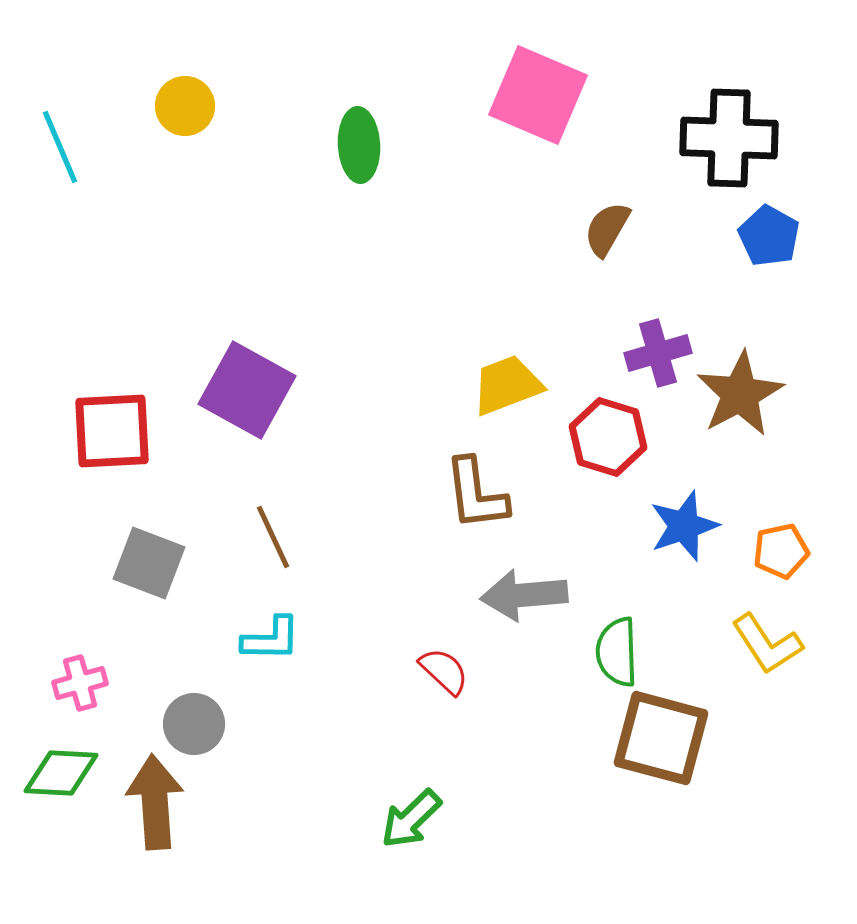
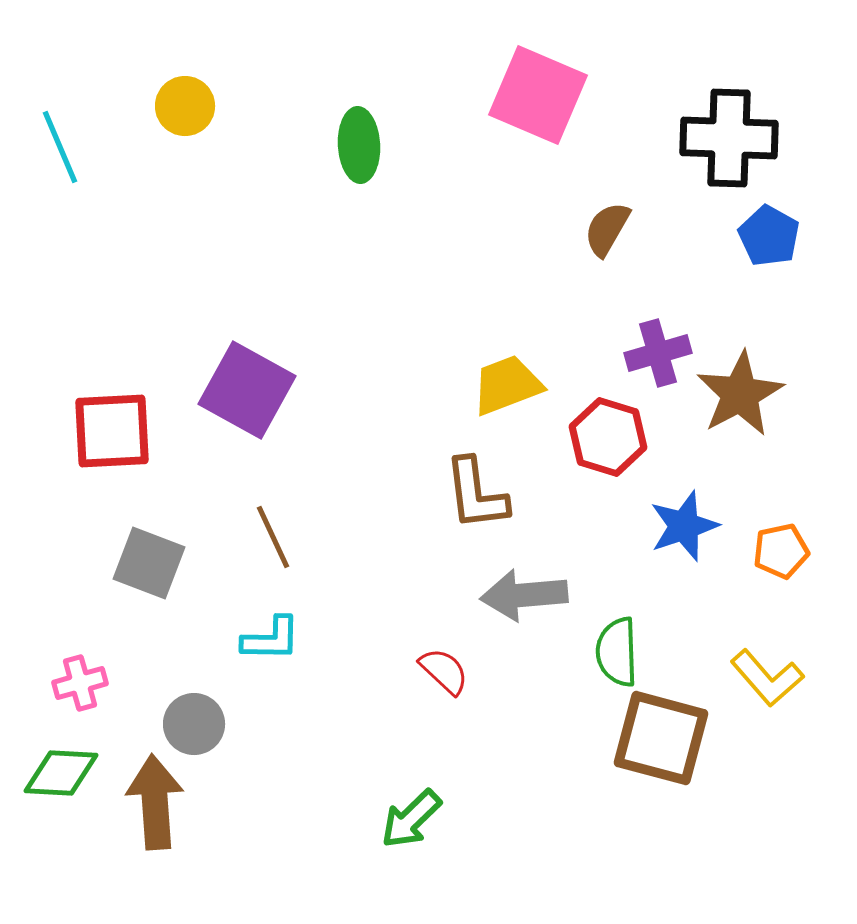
yellow L-shape: moved 34 px down; rotated 8 degrees counterclockwise
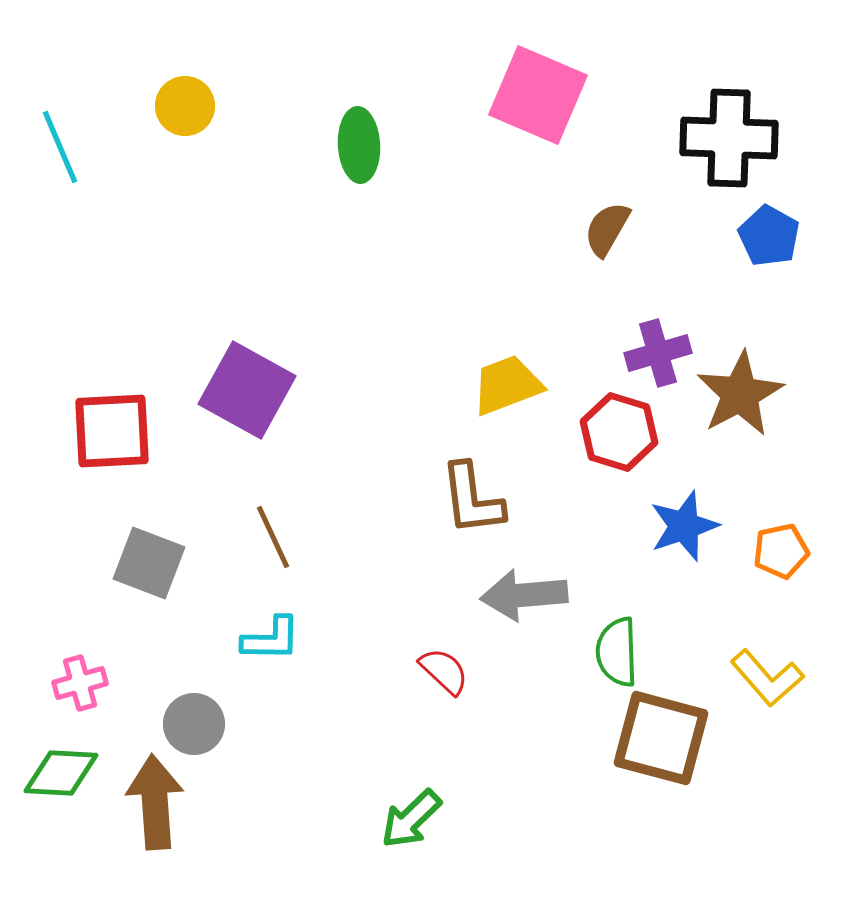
red hexagon: moved 11 px right, 5 px up
brown L-shape: moved 4 px left, 5 px down
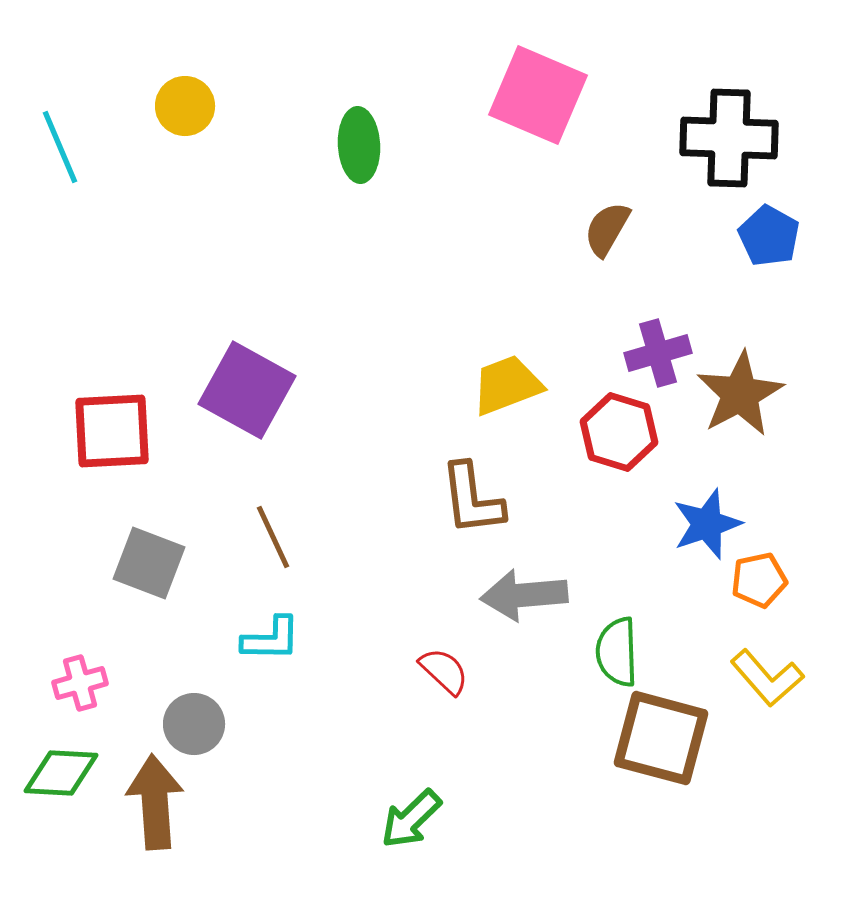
blue star: moved 23 px right, 2 px up
orange pentagon: moved 22 px left, 29 px down
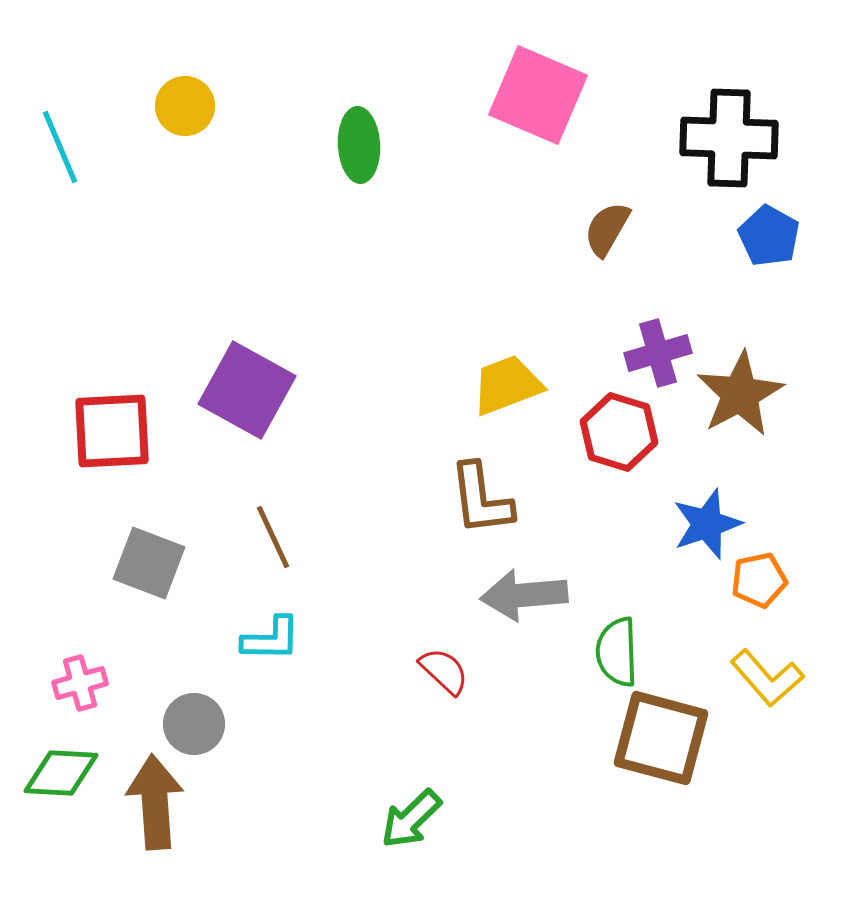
brown L-shape: moved 9 px right
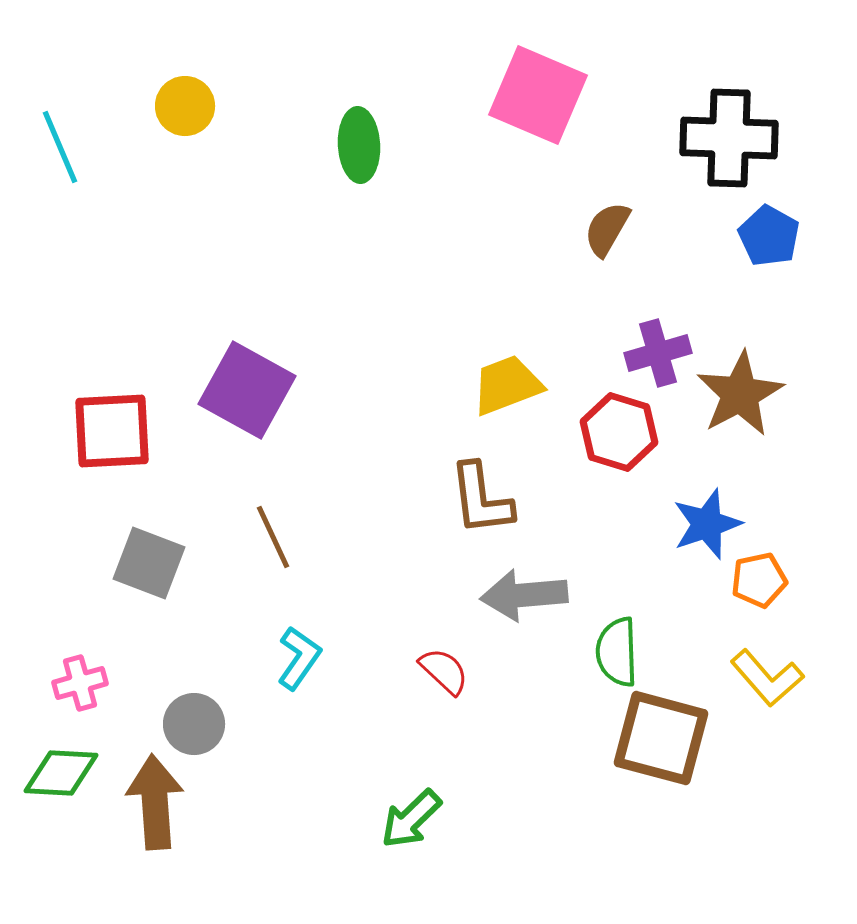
cyan L-shape: moved 28 px right, 19 px down; rotated 56 degrees counterclockwise
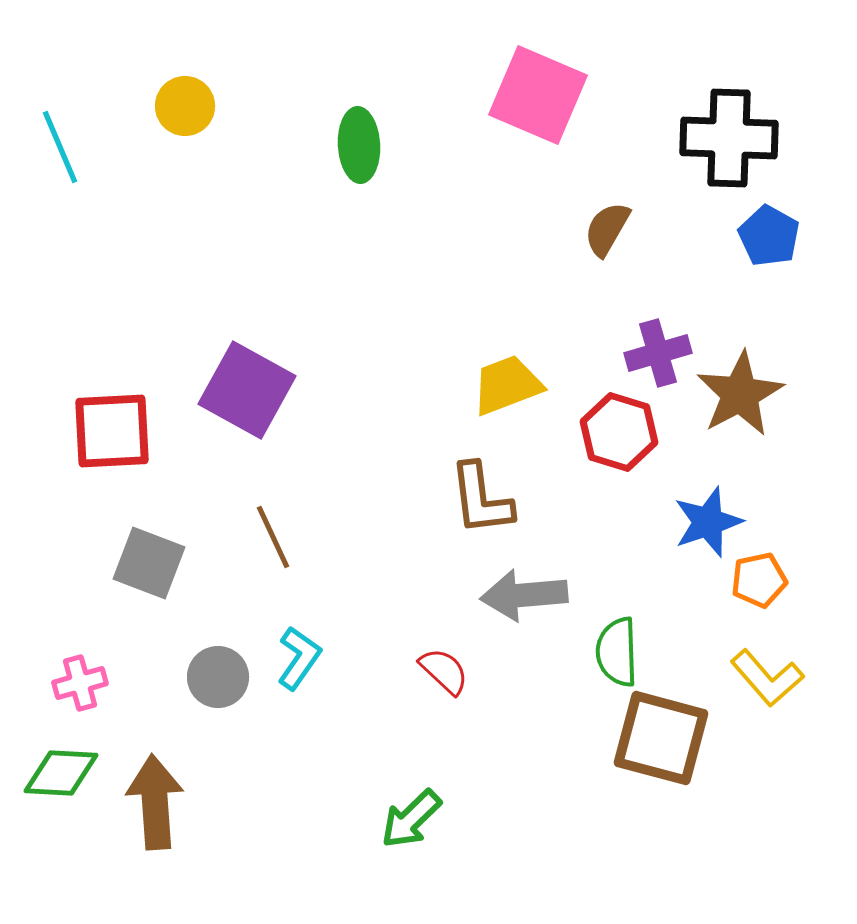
blue star: moved 1 px right, 2 px up
gray circle: moved 24 px right, 47 px up
